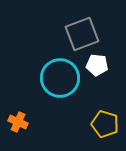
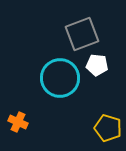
yellow pentagon: moved 3 px right, 4 px down
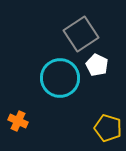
gray square: moved 1 px left; rotated 12 degrees counterclockwise
white pentagon: rotated 20 degrees clockwise
orange cross: moved 1 px up
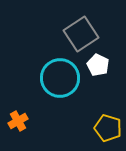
white pentagon: moved 1 px right
orange cross: rotated 36 degrees clockwise
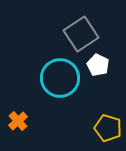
orange cross: rotated 12 degrees counterclockwise
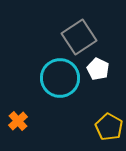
gray square: moved 2 px left, 3 px down
white pentagon: moved 4 px down
yellow pentagon: moved 1 px right, 1 px up; rotated 12 degrees clockwise
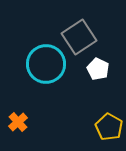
cyan circle: moved 14 px left, 14 px up
orange cross: moved 1 px down
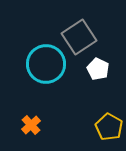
orange cross: moved 13 px right, 3 px down
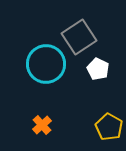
orange cross: moved 11 px right
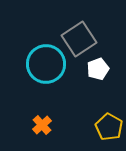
gray square: moved 2 px down
white pentagon: rotated 25 degrees clockwise
